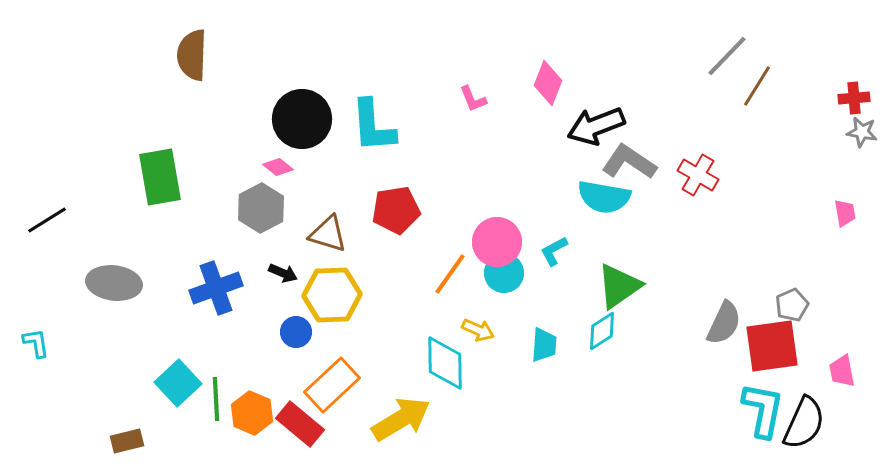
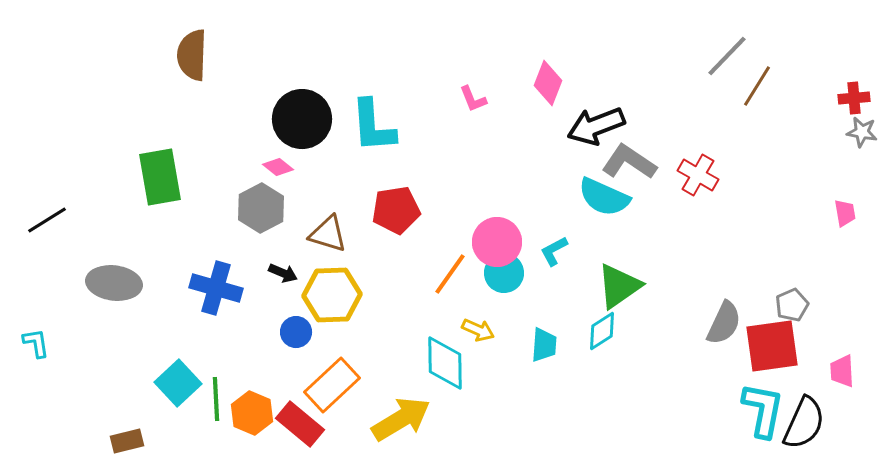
cyan semicircle at (604, 197): rotated 14 degrees clockwise
blue cross at (216, 288): rotated 36 degrees clockwise
pink trapezoid at (842, 371): rotated 8 degrees clockwise
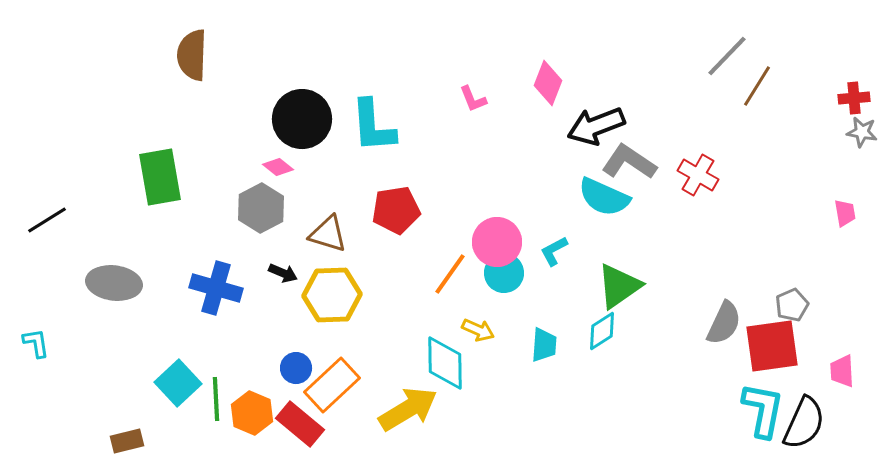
blue circle at (296, 332): moved 36 px down
yellow arrow at (401, 419): moved 7 px right, 10 px up
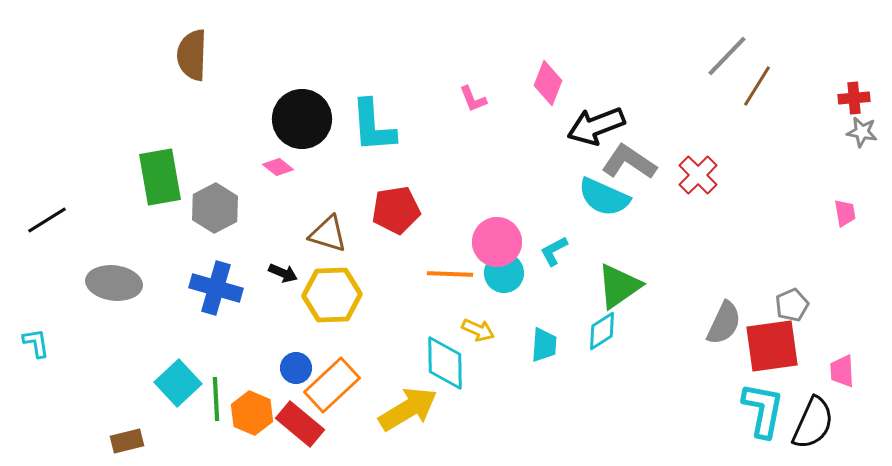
red cross at (698, 175): rotated 15 degrees clockwise
gray hexagon at (261, 208): moved 46 px left
orange line at (450, 274): rotated 57 degrees clockwise
black semicircle at (804, 423): moved 9 px right
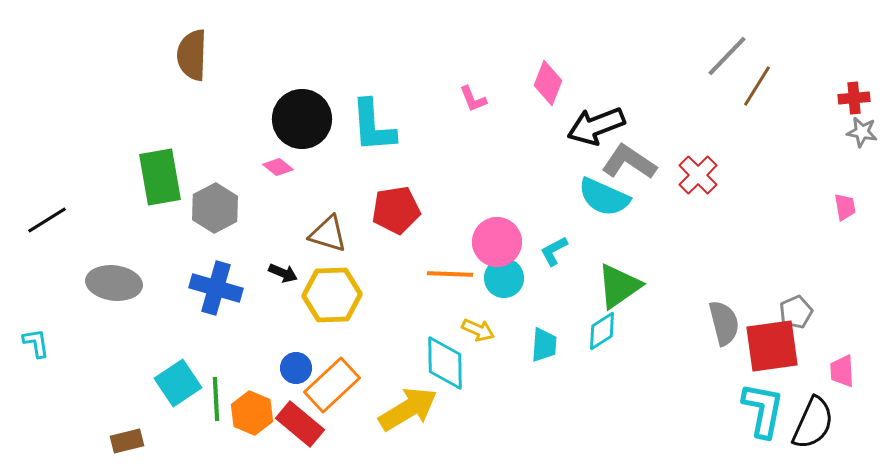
pink trapezoid at (845, 213): moved 6 px up
cyan circle at (504, 273): moved 5 px down
gray pentagon at (792, 305): moved 4 px right, 7 px down
gray semicircle at (724, 323): rotated 39 degrees counterclockwise
cyan square at (178, 383): rotated 9 degrees clockwise
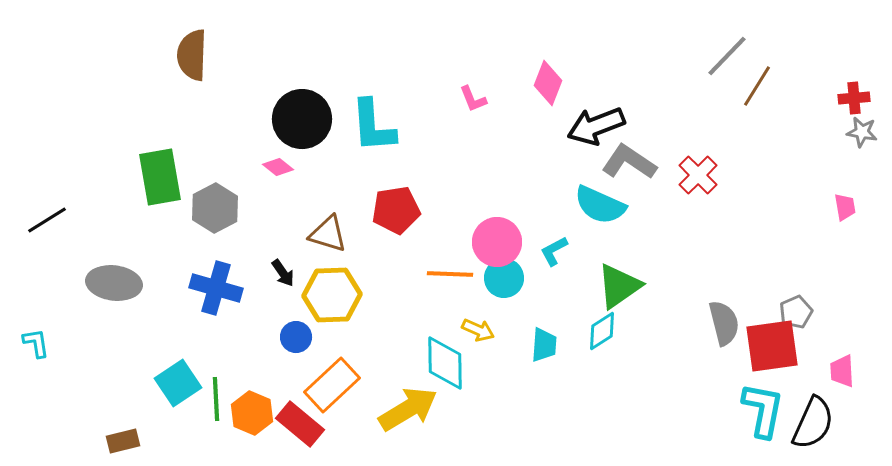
cyan semicircle at (604, 197): moved 4 px left, 8 px down
black arrow at (283, 273): rotated 32 degrees clockwise
blue circle at (296, 368): moved 31 px up
brown rectangle at (127, 441): moved 4 px left
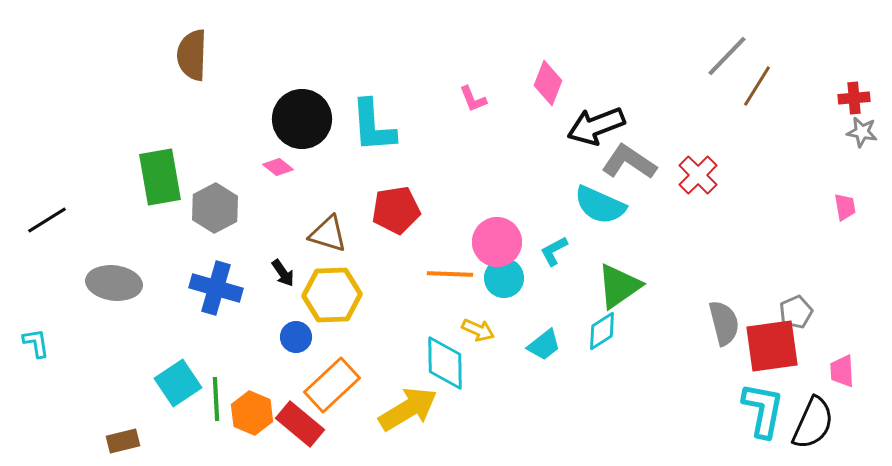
cyan trapezoid at (544, 345): rotated 48 degrees clockwise
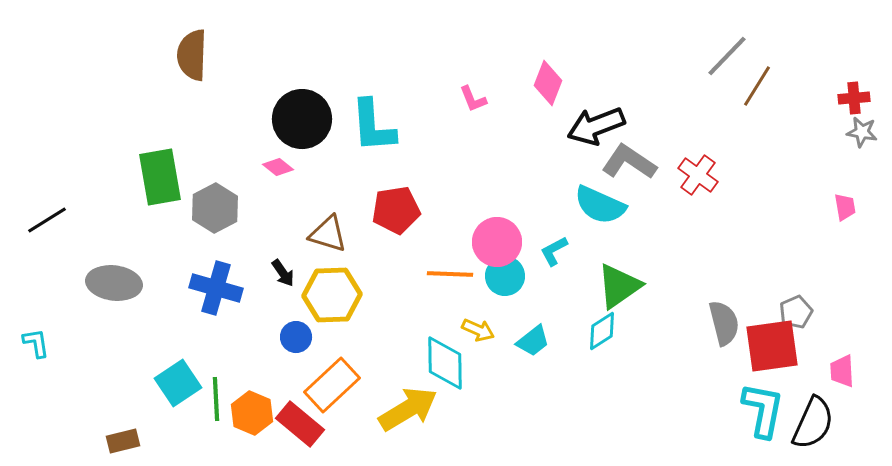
red cross at (698, 175): rotated 9 degrees counterclockwise
cyan circle at (504, 278): moved 1 px right, 2 px up
cyan trapezoid at (544, 345): moved 11 px left, 4 px up
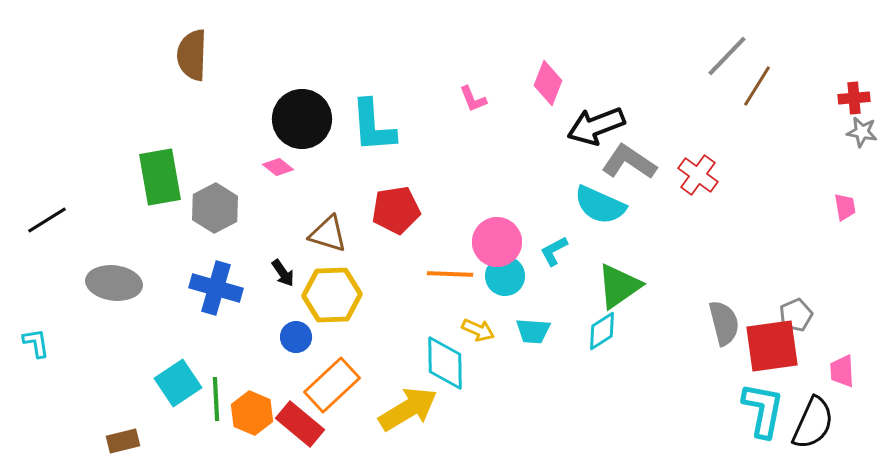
gray pentagon at (796, 312): moved 3 px down
cyan trapezoid at (533, 341): moved 10 px up; rotated 42 degrees clockwise
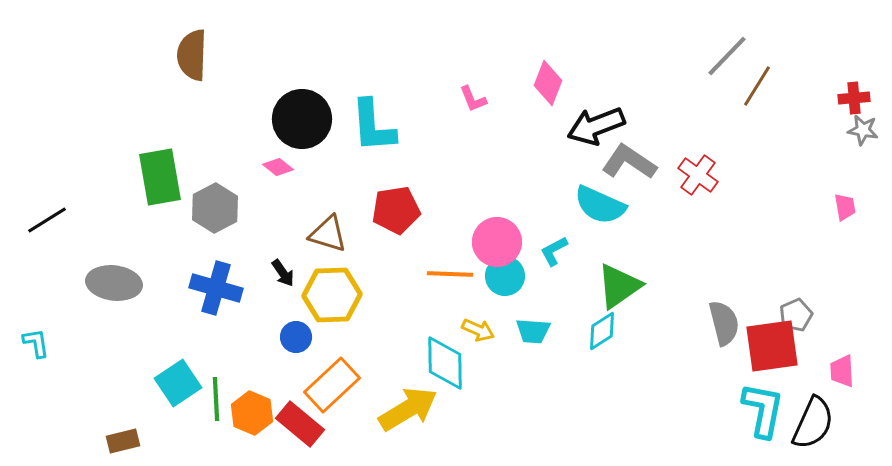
gray star at (862, 132): moved 1 px right, 2 px up
